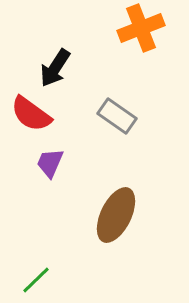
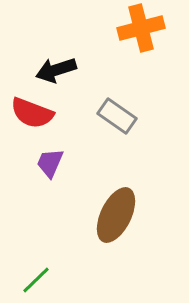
orange cross: rotated 6 degrees clockwise
black arrow: moved 1 px right, 2 px down; rotated 39 degrees clockwise
red semicircle: moved 1 px right, 1 px up; rotated 15 degrees counterclockwise
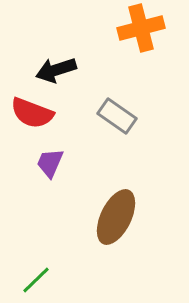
brown ellipse: moved 2 px down
